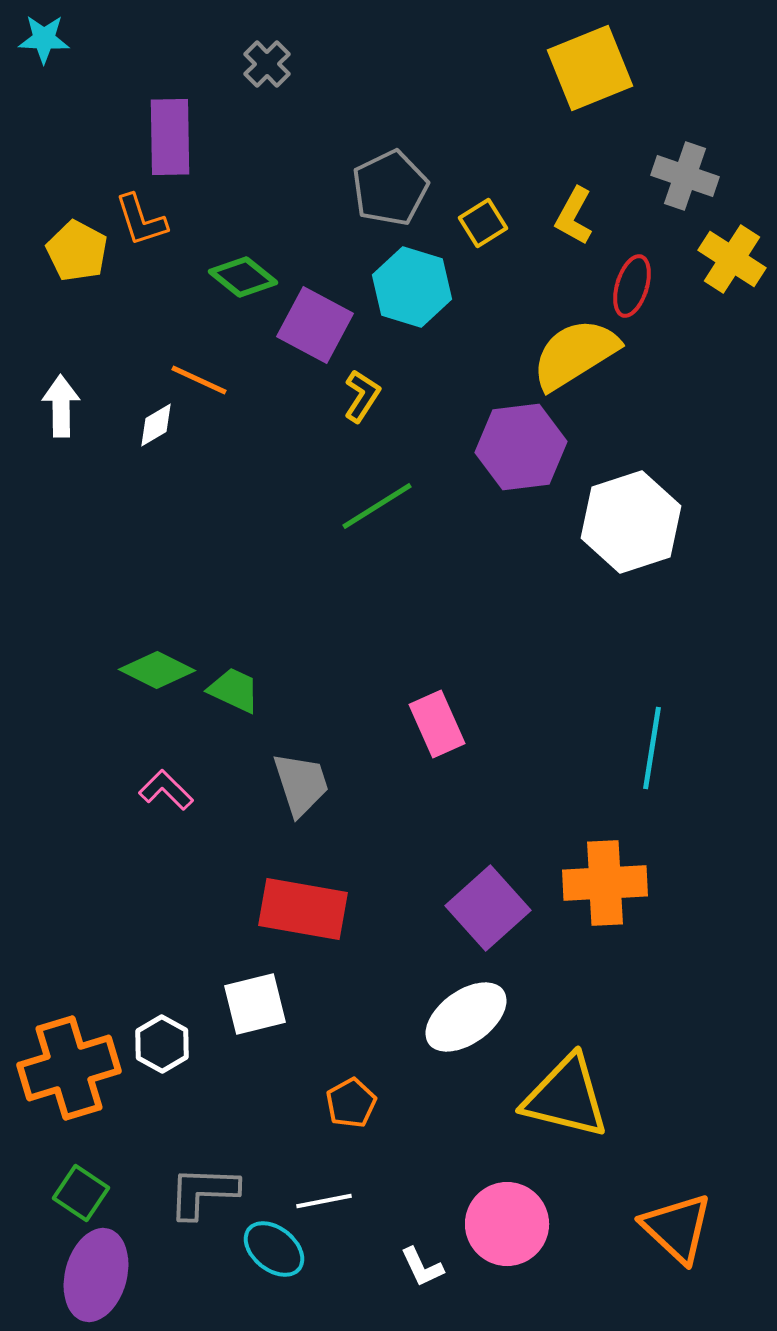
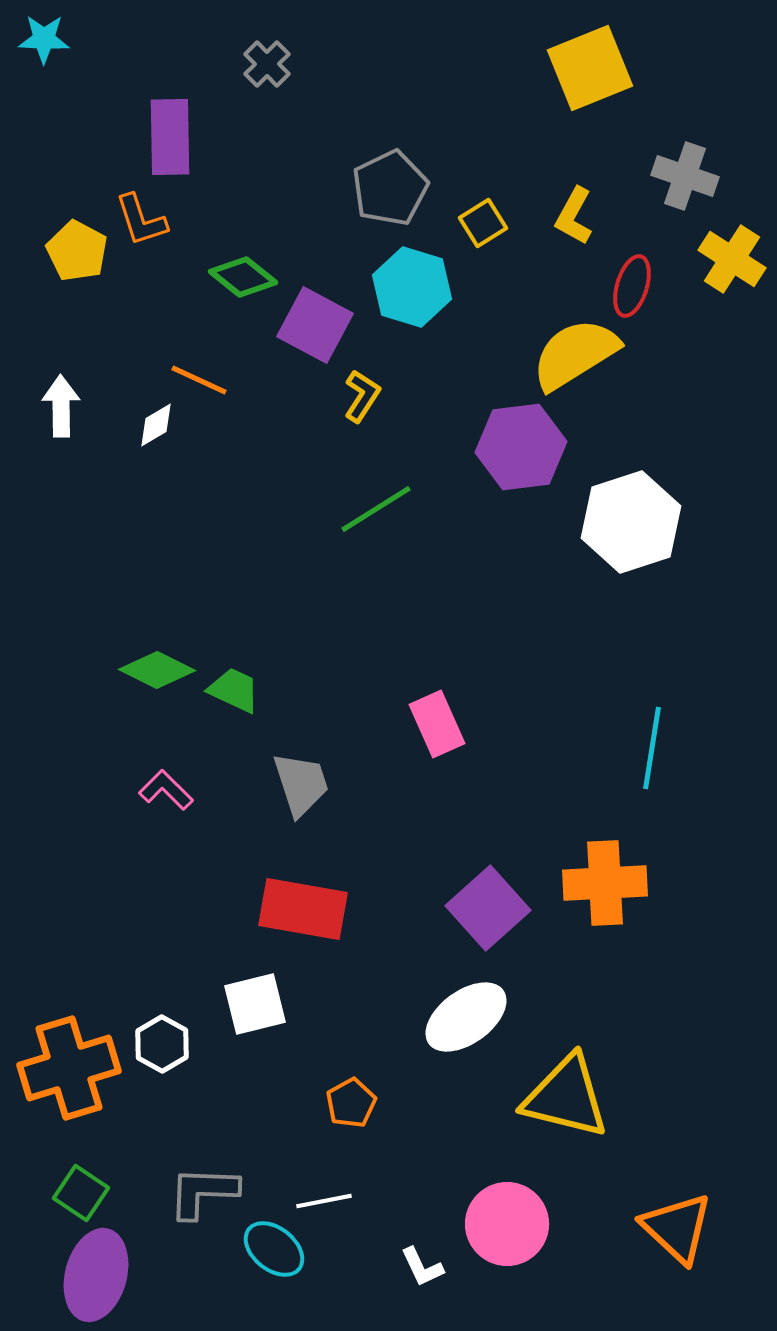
green line at (377, 506): moved 1 px left, 3 px down
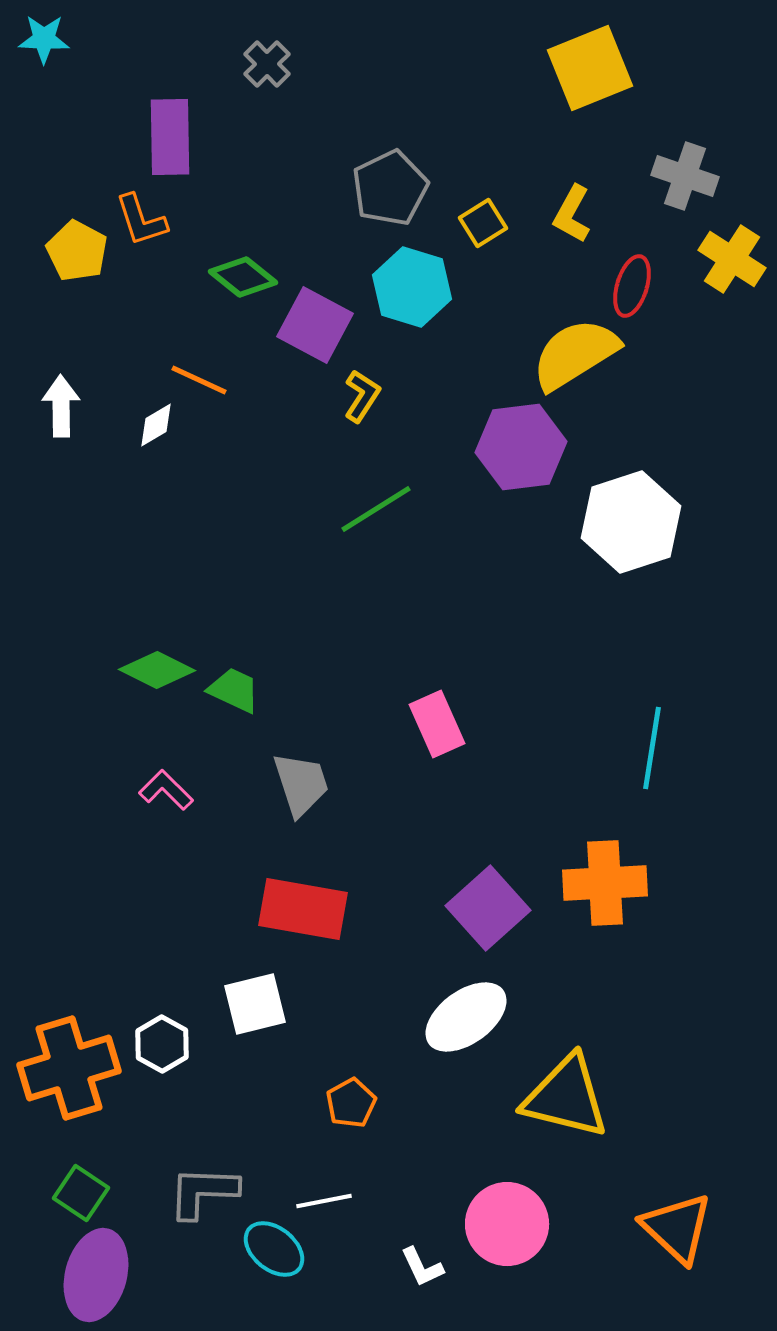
yellow L-shape at (574, 216): moved 2 px left, 2 px up
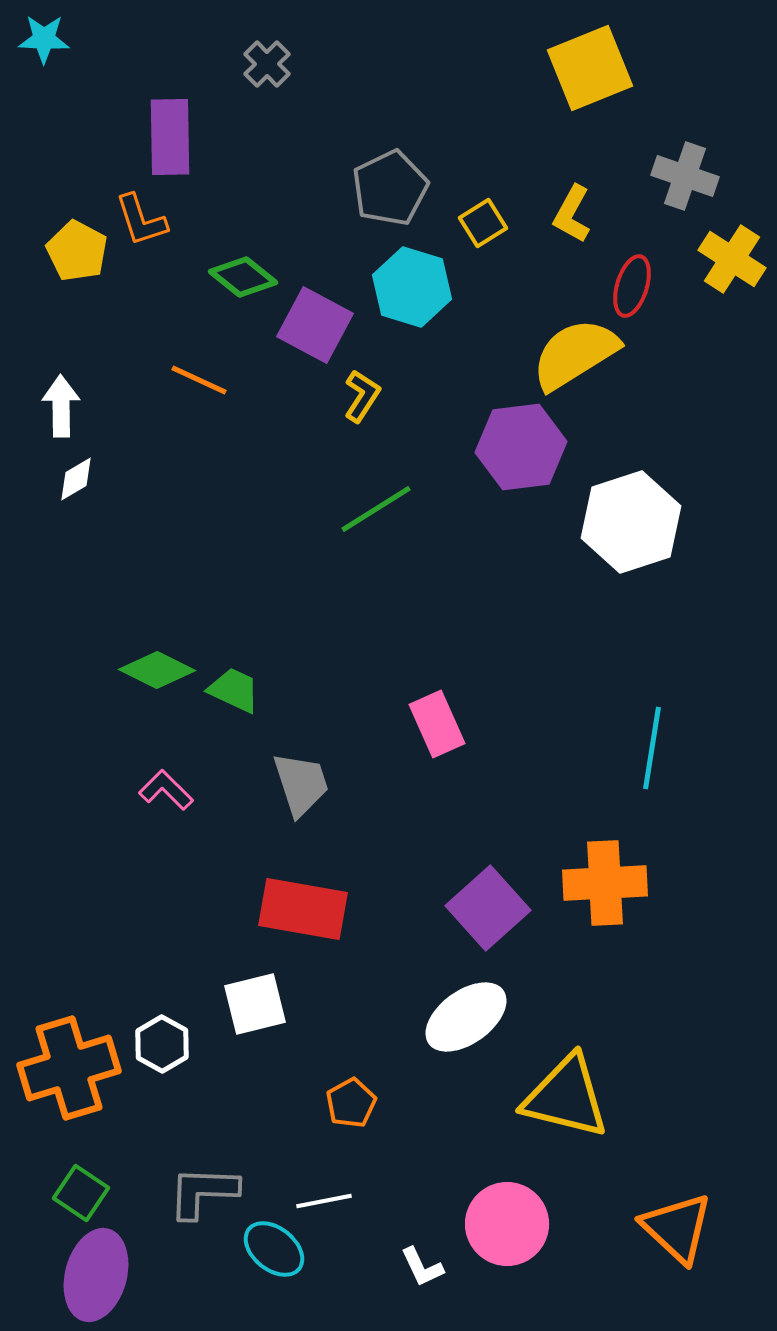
white diamond at (156, 425): moved 80 px left, 54 px down
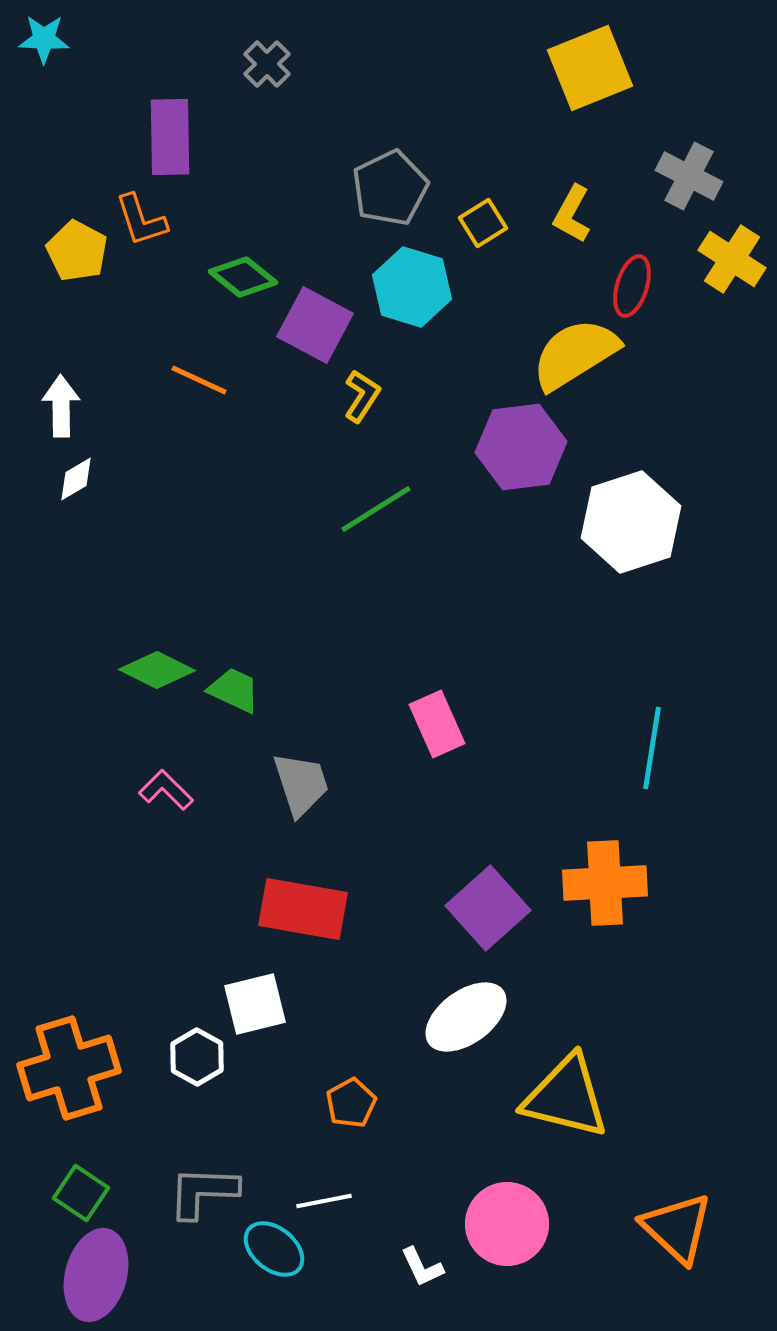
gray cross at (685, 176): moved 4 px right; rotated 8 degrees clockwise
white hexagon at (162, 1044): moved 35 px right, 13 px down
